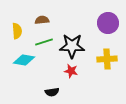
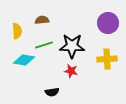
green line: moved 3 px down
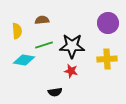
black semicircle: moved 3 px right
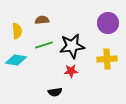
black star: rotated 10 degrees counterclockwise
cyan diamond: moved 8 px left
red star: rotated 16 degrees counterclockwise
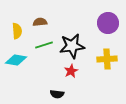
brown semicircle: moved 2 px left, 2 px down
red star: rotated 24 degrees counterclockwise
black semicircle: moved 2 px right, 2 px down; rotated 16 degrees clockwise
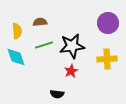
cyan diamond: moved 3 px up; rotated 60 degrees clockwise
